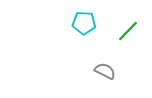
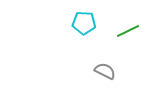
green line: rotated 20 degrees clockwise
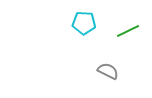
gray semicircle: moved 3 px right
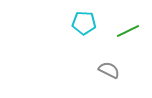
gray semicircle: moved 1 px right, 1 px up
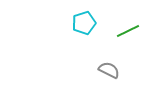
cyan pentagon: rotated 20 degrees counterclockwise
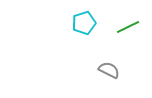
green line: moved 4 px up
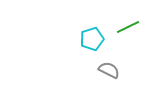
cyan pentagon: moved 8 px right, 16 px down
